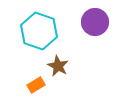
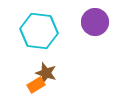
cyan hexagon: rotated 12 degrees counterclockwise
brown star: moved 12 px left, 7 px down; rotated 10 degrees counterclockwise
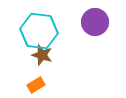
brown star: moved 4 px left, 18 px up
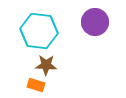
brown star: moved 4 px right, 10 px down; rotated 15 degrees counterclockwise
orange rectangle: rotated 48 degrees clockwise
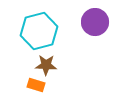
cyan hexagon: rotated 21 degrees counterclockwise
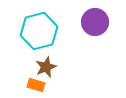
brown star: moved 2 px down; rotated 25 degrees counterclockwise
